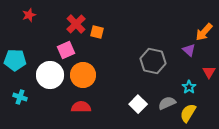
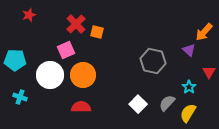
gray semicircle: rotated 24 degrees counterclockwise
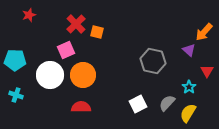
red triangle: moved 2 px left, 1 px up
cyan cross: moved 4 px left, 2 px up
white square: rotated 18 degrees clockwise
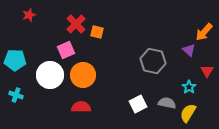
gray semicircle: rotated 60 degrees clockwise
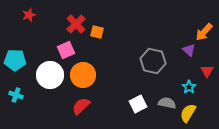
red semicircle: moved 1 px up; rotated 42 degrees counterclockwise
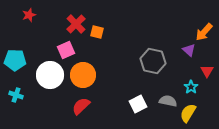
cyan star: moved 2 px right
gray semicircle: moved 1 px right, 2 px up
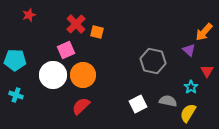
white circle: moved 3 px right
